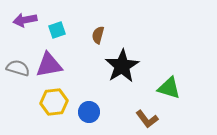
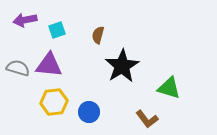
purple triangle: rotated 16 degrees clockwise
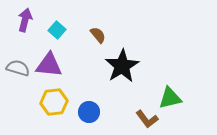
purple arrow: rotated 115 degrees clockwise
cyan square: rotated 30 degrees counterclockwise
brown semicircle: rotated 126 degrees clockwise
green triangle: moved 1 px right, 10 px down; rotated 30 degrees counterclockwise
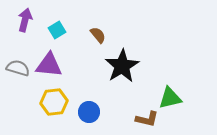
cyan square: rotated 18 degrees clockwise
brown L-shape: rotated 40 degrees counterclockwise
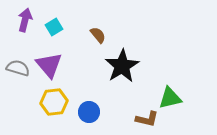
cyan square: moved 3 px left, 3 px up
purple triangle: rotated 44 degrees clockwise
